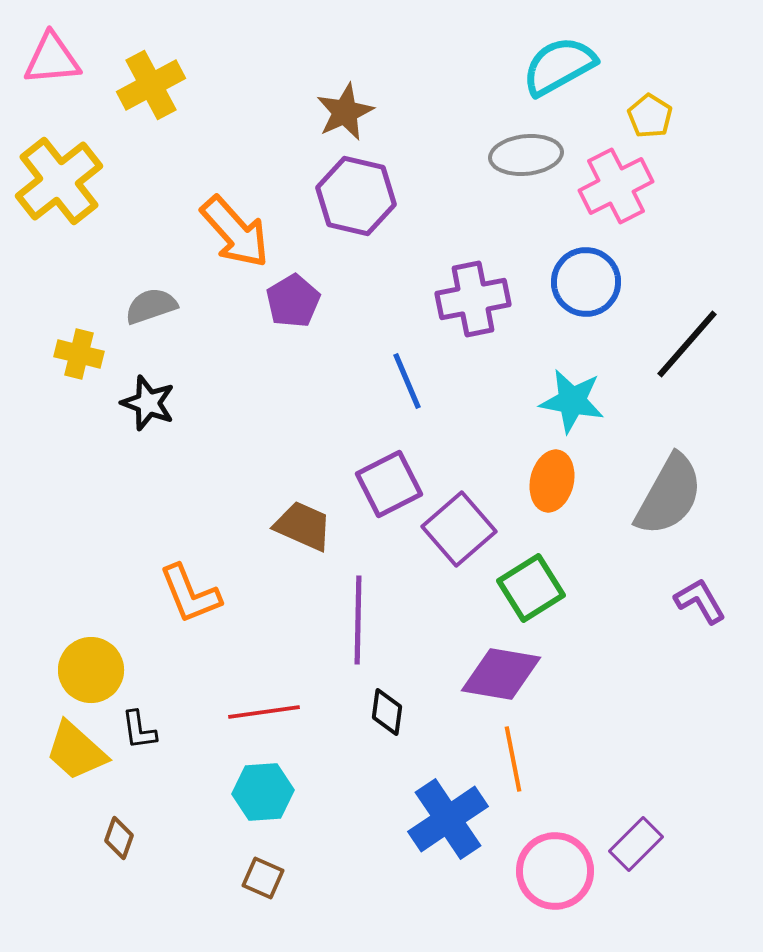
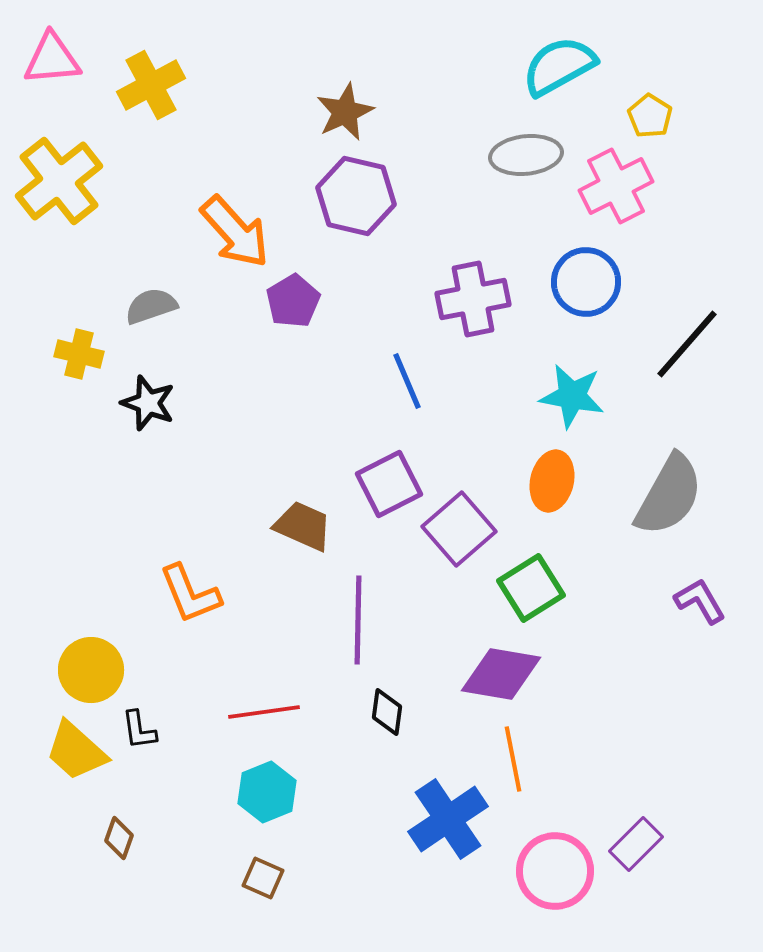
cyan star at (572, 401): moved 5 px up
cyan hexagon at (263, 792): moved 4 px right; rotated 18 degrees counterclockwise
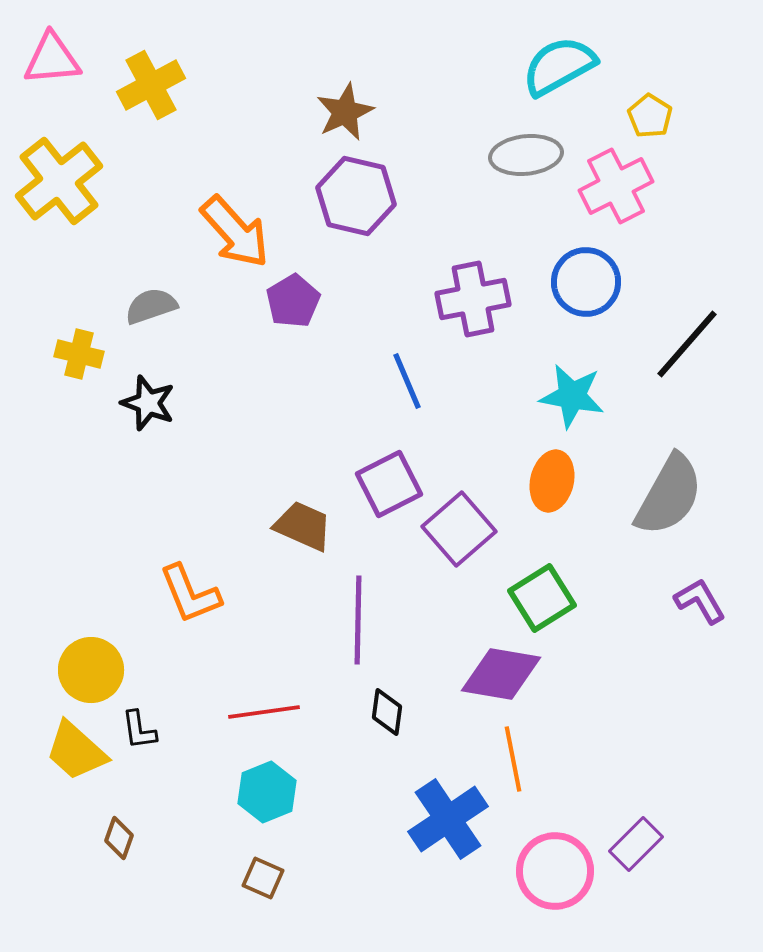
green square at (531, 588): moved 11 px right, 10 px down
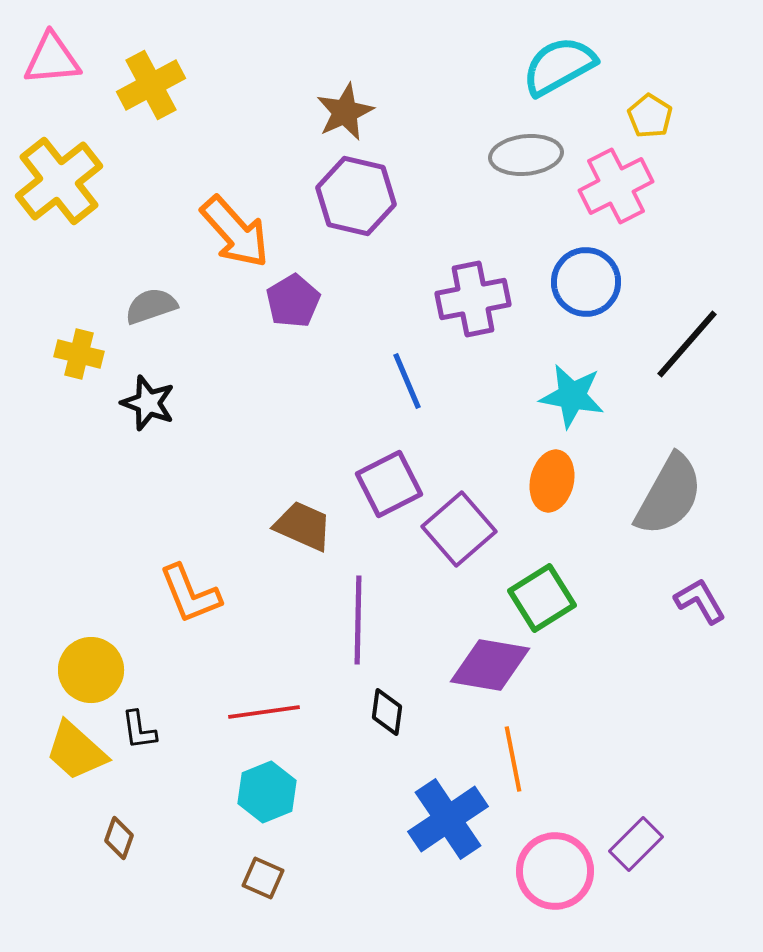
purple diamond at (501, 674): moved 11 px left, 9 px up
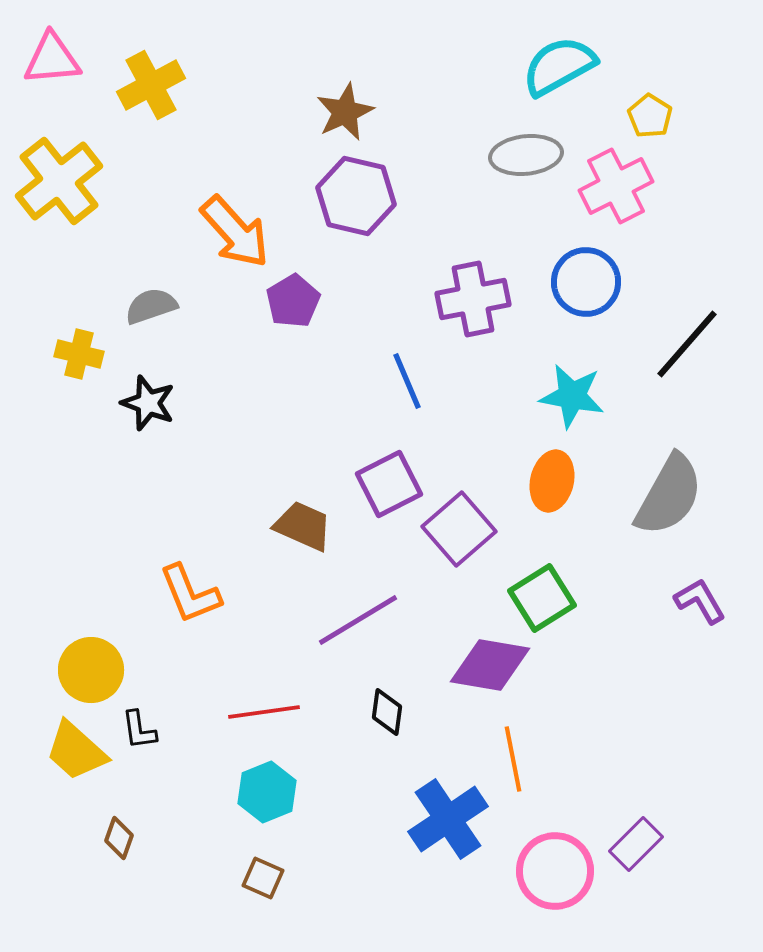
purple line at (358, 620): rotated 58 degrees clockwise
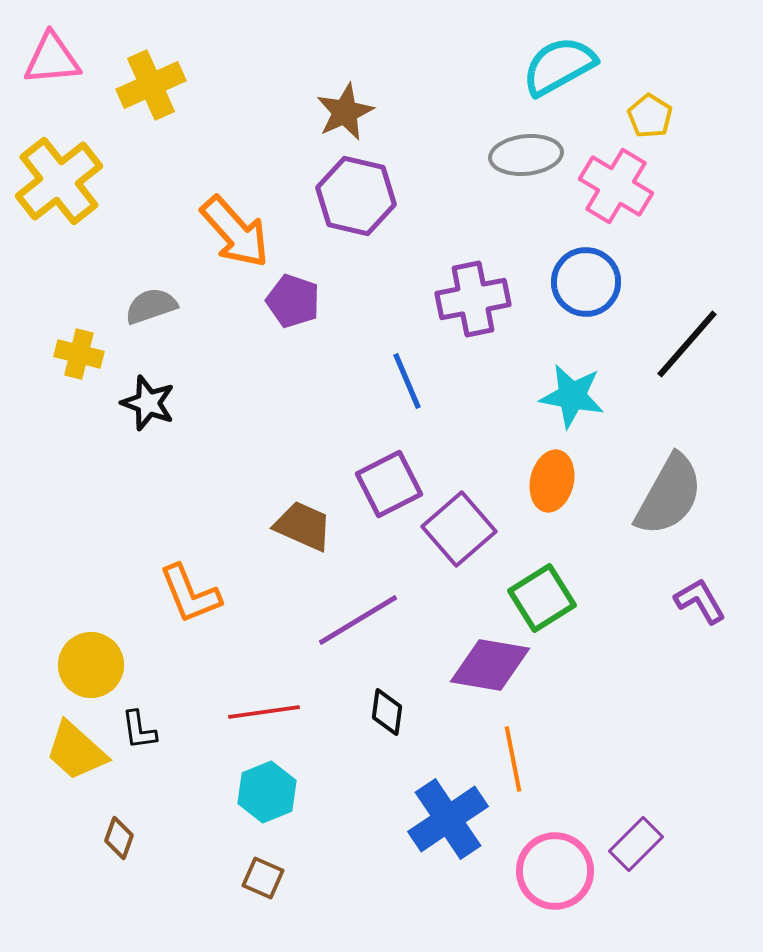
yellow cross at (151, 85): rotated 4 degrees clockwise
pink cross at (616, 186): rotated 32 degrees counterclockwise
purple pentagon at (293, 301): rotated 22 degrees counterclockwise
yellow circle at (91, 670): moved 5 px up
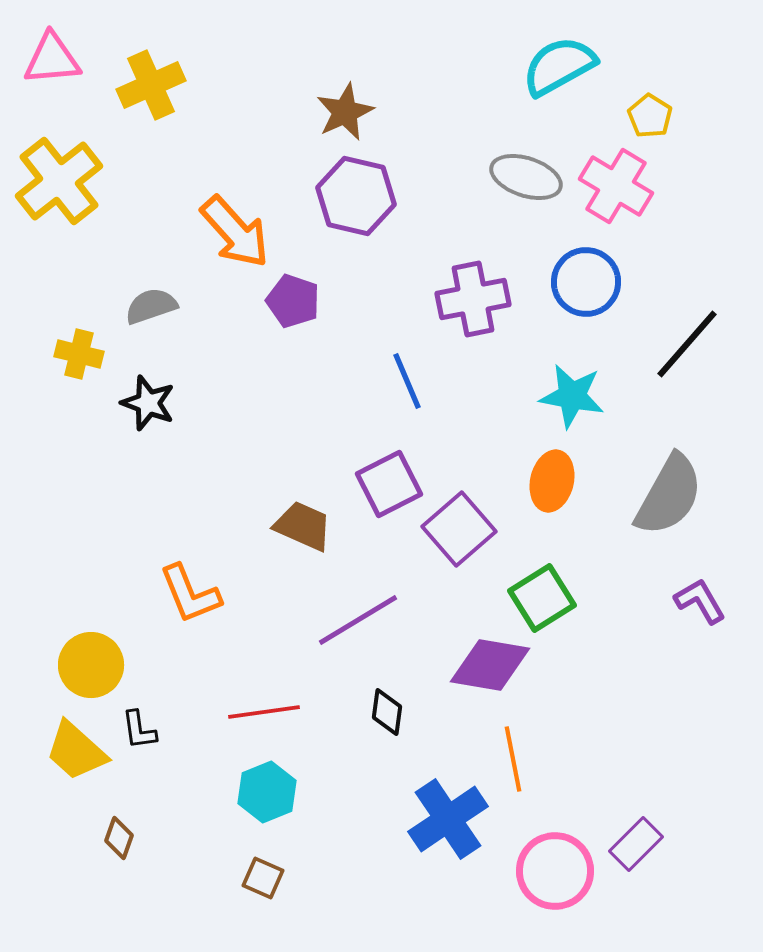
gray ellipse at (526, 155): moved 22 px down; rotated 24 degrees clockwise
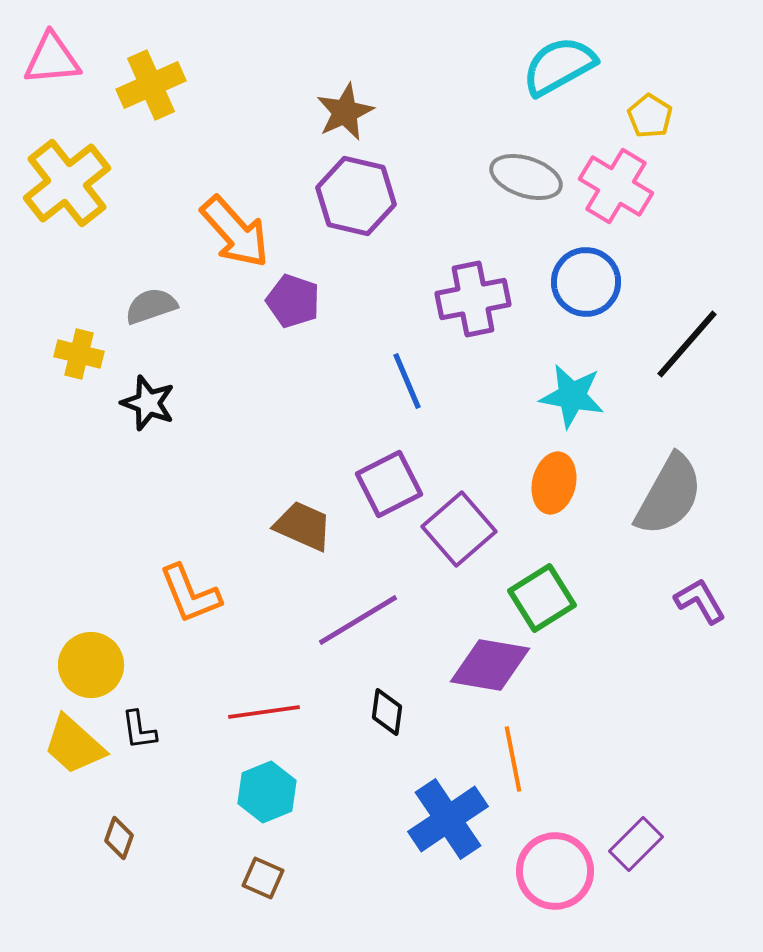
yellow cross at (59, 181): moved 8 px right, 2 px down
orange ellipse at (552, 481): moved 2 px right, 2 px down
yellow trapezoid at (76, 751): moved 2 px left, 6 px up
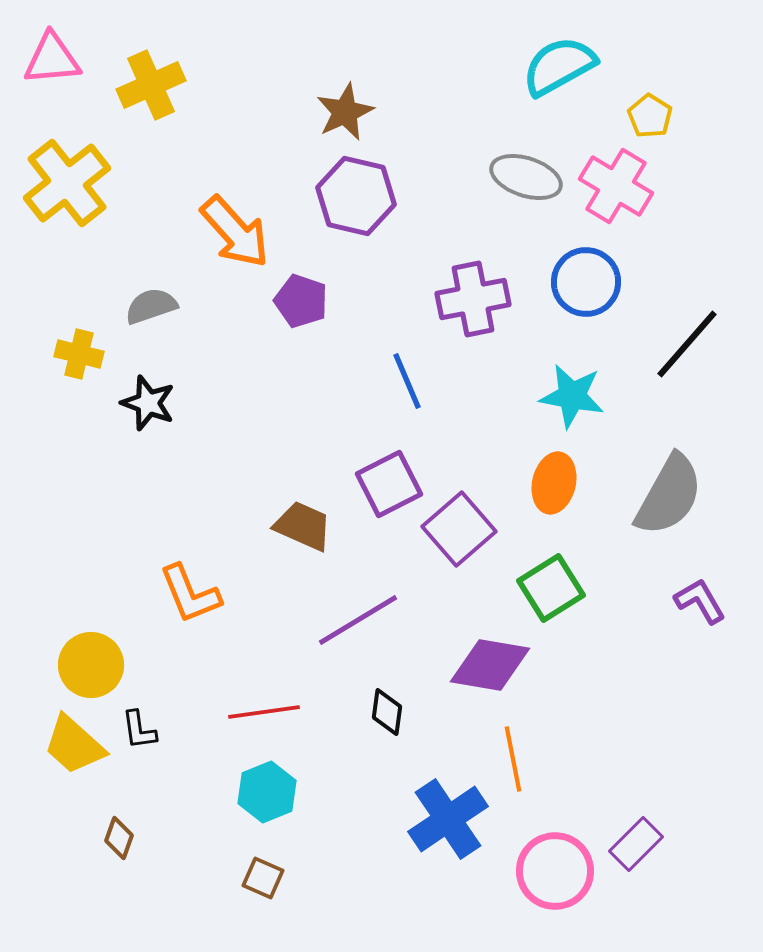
purple pentagon at (293, 301): moved 8 px right
green square at (542, 598): moved 9 px right, 10 px up
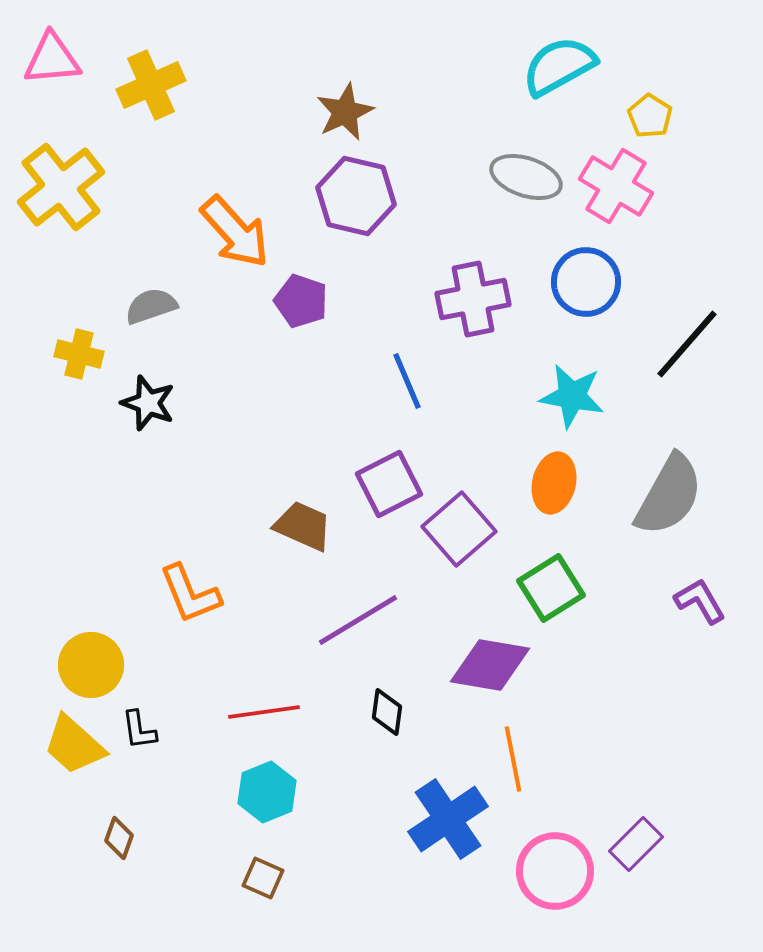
yellow cross at (67, 183): moved 6 px left, 4 px down
